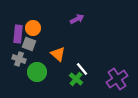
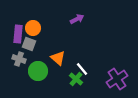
orange triangle: moved 4 px down
green circle: moved 1 px right, 1 px up
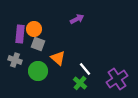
orange circle: moved 1 px right, 1 px down
purple rectangle: moved 2 px right
gray square: moved 9 px right
gray cross: moved 4 px left, 1 px down
white line: moved 3 px right
green cross: moved 4 px right, 4 px down
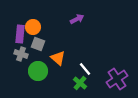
orange circle: moved 1 px left, 2 px up
gray cross: moved 6 px right, 6 px up
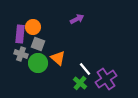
green circle: moved 8 px up
purple cross: moved 11 px left
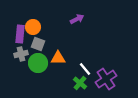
gray cross: rotated 32 degrees counterclockwise
orange triangle: rotated 42 degrees counterclockwise
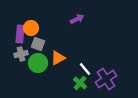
orange circle: moved 2 px left, 1 px down
orange triangle: rotated 28 degrees counterclockwise
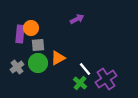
gray square: moved 1 px down; rotated 24 degrees counterclockwise
gray cross: moved 4 px left, 13 px down; rotated 24 degrees counterclockwise
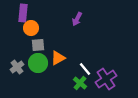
purple arrow: rotated 144 degrees clockwise
purple rectangle: moved 3 px right, 21 px up
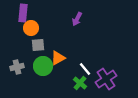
green circle: moved 5 px right, 3 px down
gray cross: rotated 24 degrees clockwise
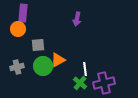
purple arrow: rotated 16 degrees counterclockwise
orange circle: moved 13 px left, 1 px down
orange triangle: moved 2 px down
white line: rotated 32 degrees clockwise
purple cross: moved 2 px left, 4 px down; rotated 20 degrees clockwise
